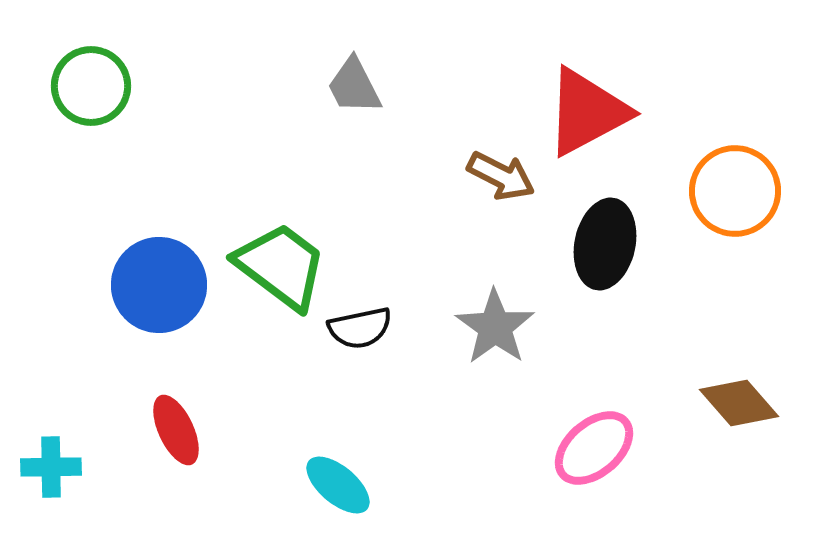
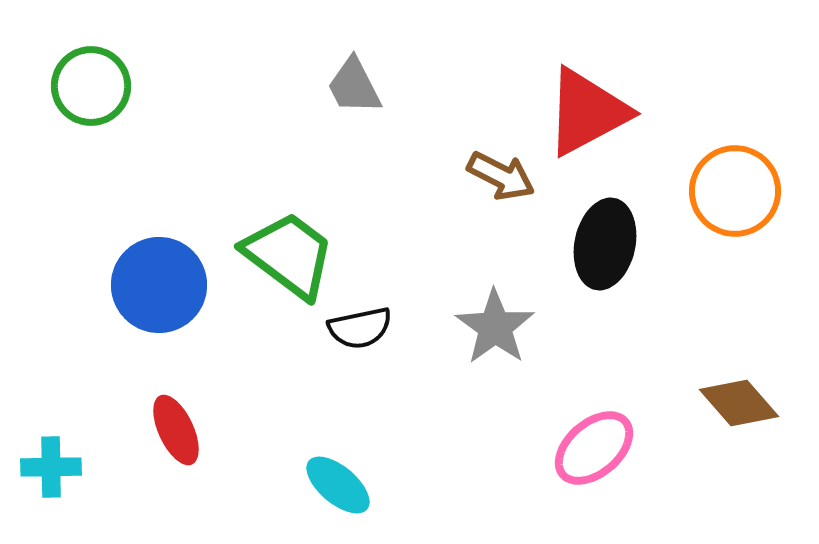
green trapezoid: moved 8 px right, 11 px up
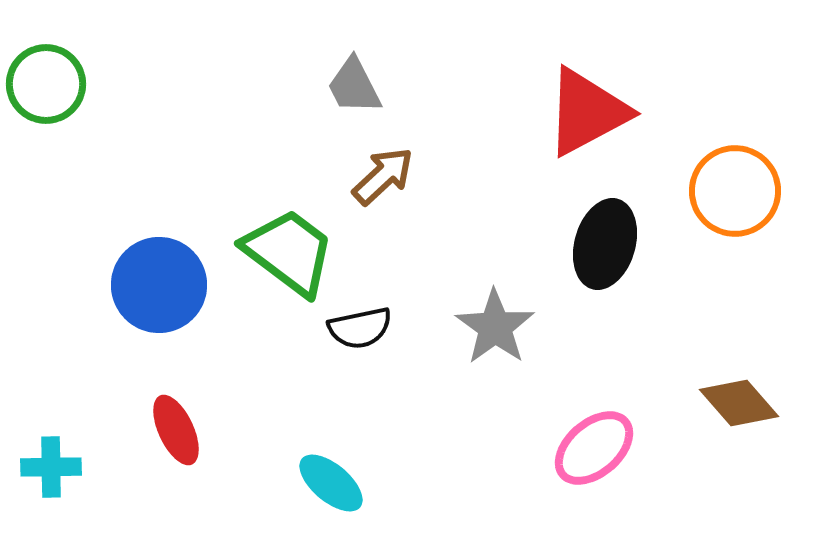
green circle: moved 45 px left, 2 px up
brown arrow: moved 118 px left; rotated 70 degrees counterclockwise
black ellipse: rotated 4 degrees clockwise
green trapezoid: moved 3 px up
cyan ellipse: moved 7 px left, 2 px up
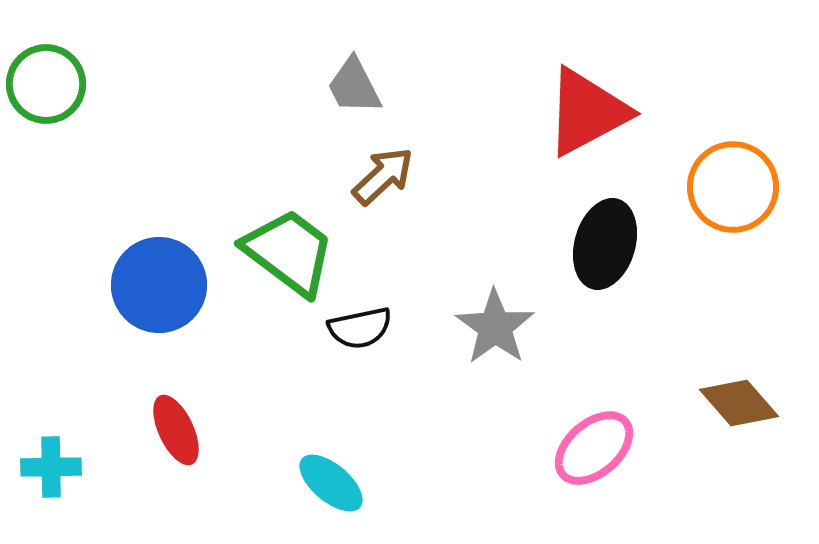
orange circle: moved 2 px left, 4 px up
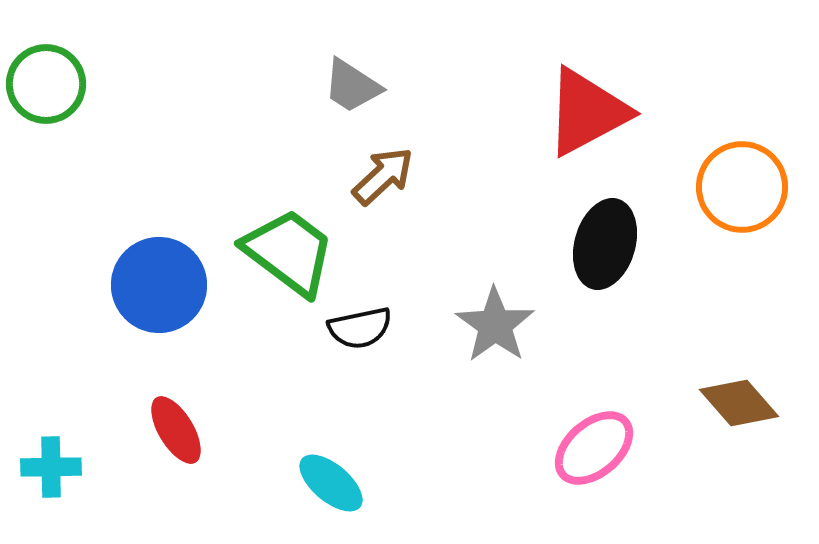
gray trapezoid: moved 2 px left; rotated 30 degrees counterclockwise
orange circle: moved 9 px right
gray star: moved 2 px up
red ellipse: rotated 6 degrees counterclockwise
